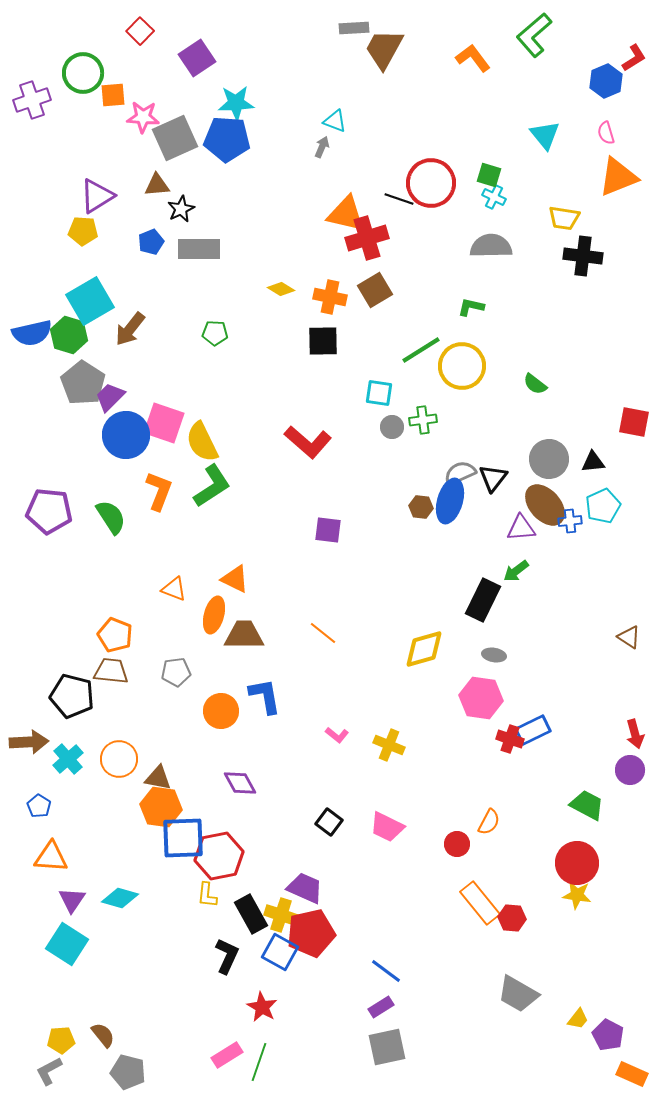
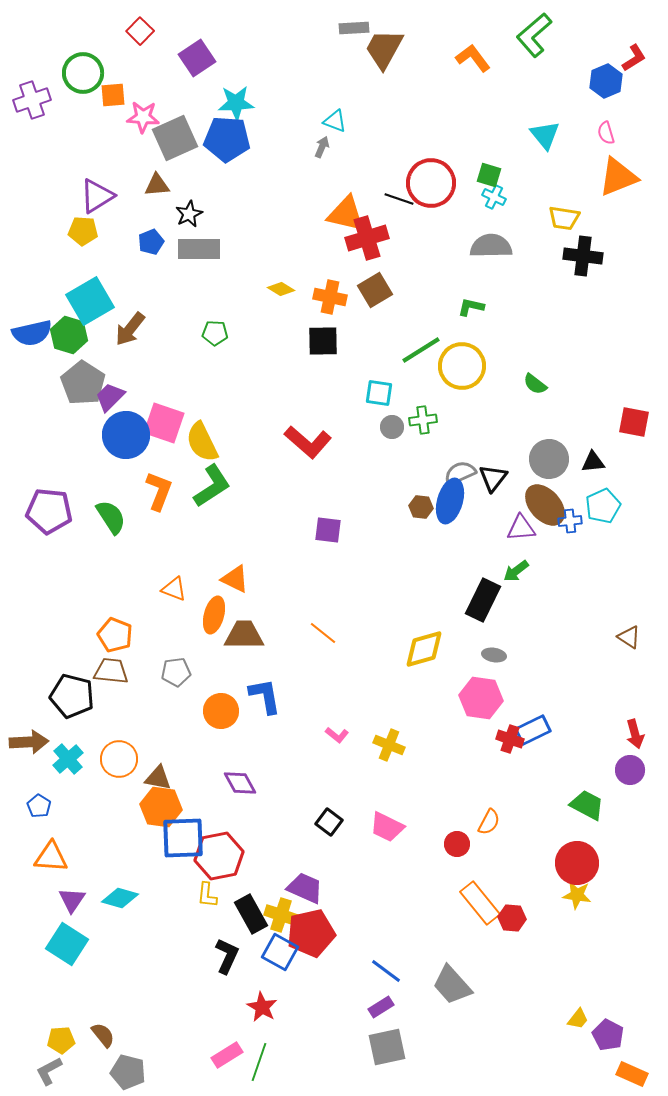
black star at (181, 209): moved 8 px right, 5 px down
gray trapezoid at (518, 994): moved 66 px left, 9 px up; rotated 18 degrees clockwise
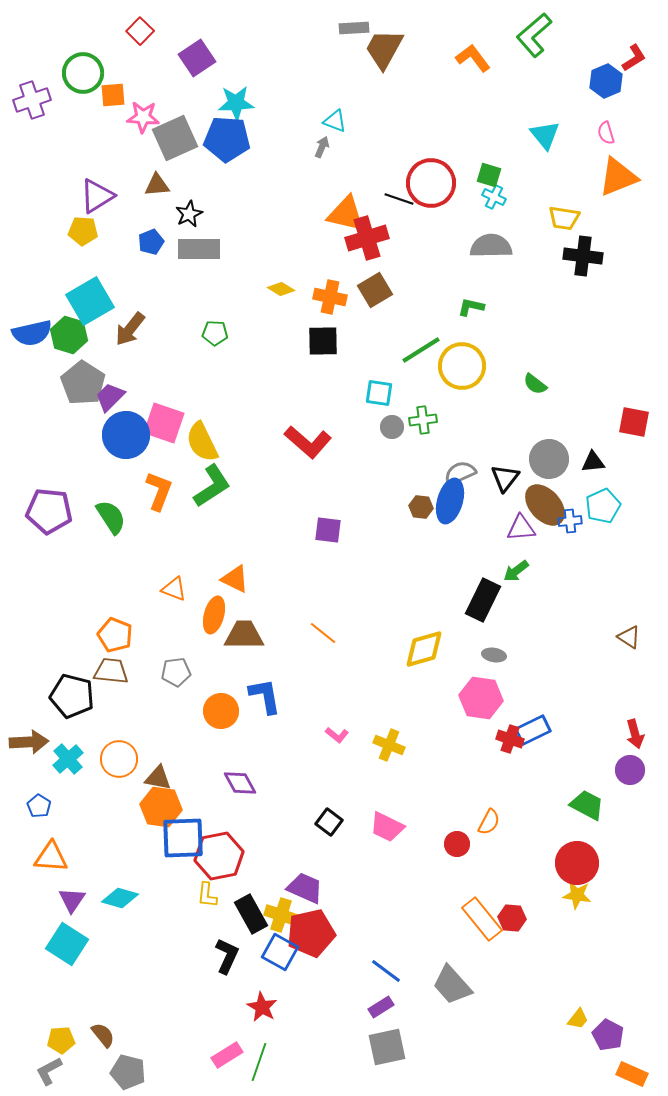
black triangle at (493, 478): moved 12 px right
orange rectangle at (480, 903): moved 2 px right, 16 px down
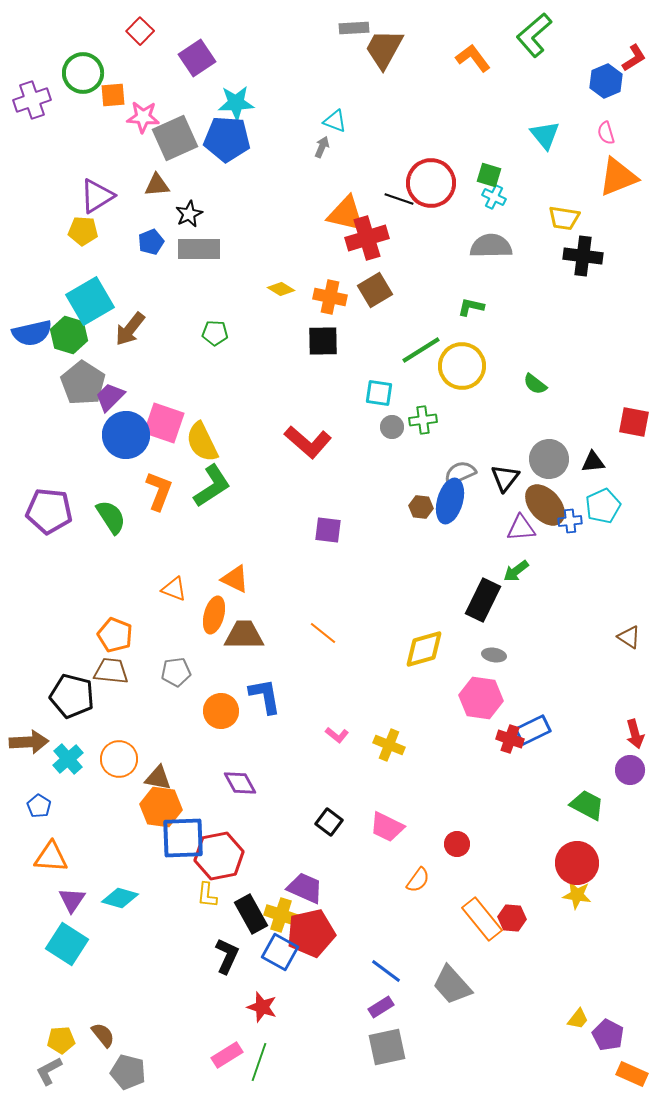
orange semicircle at (489, 822): moved 71 px left, 58 px down; rotated 8 degrees clockwise
red star at (262, 1007): rotated 12 degrees counterclockwise
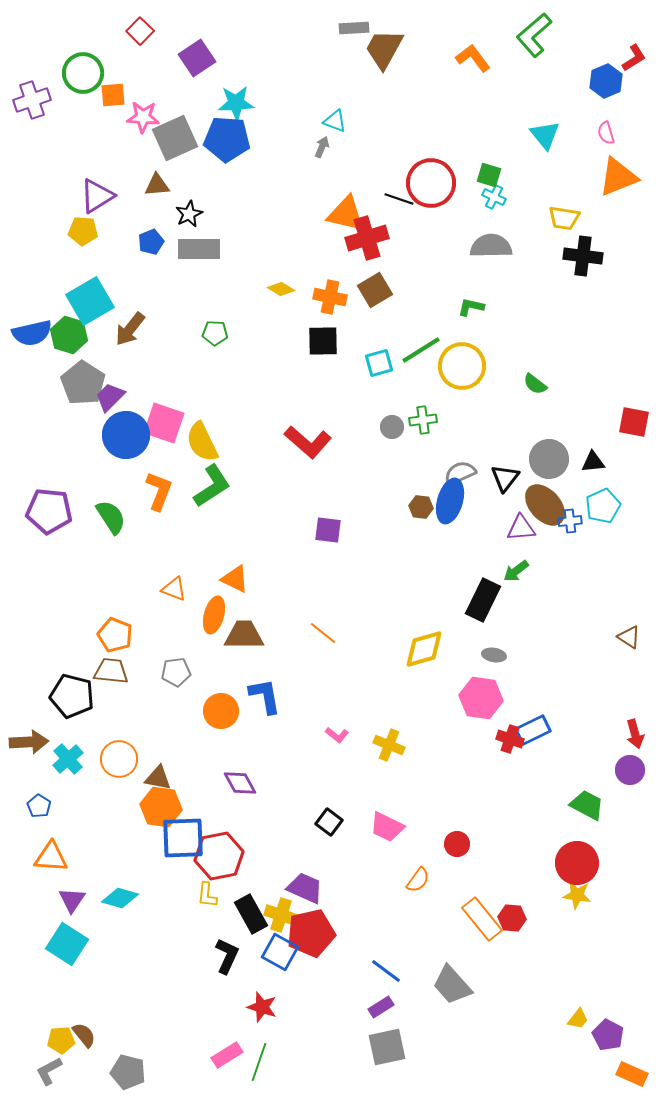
cyan square at (379, 393): moved 30 px up; rotated 24 degrees counterclockwise
brown semicircle at (103, 1035): moved 19 px left
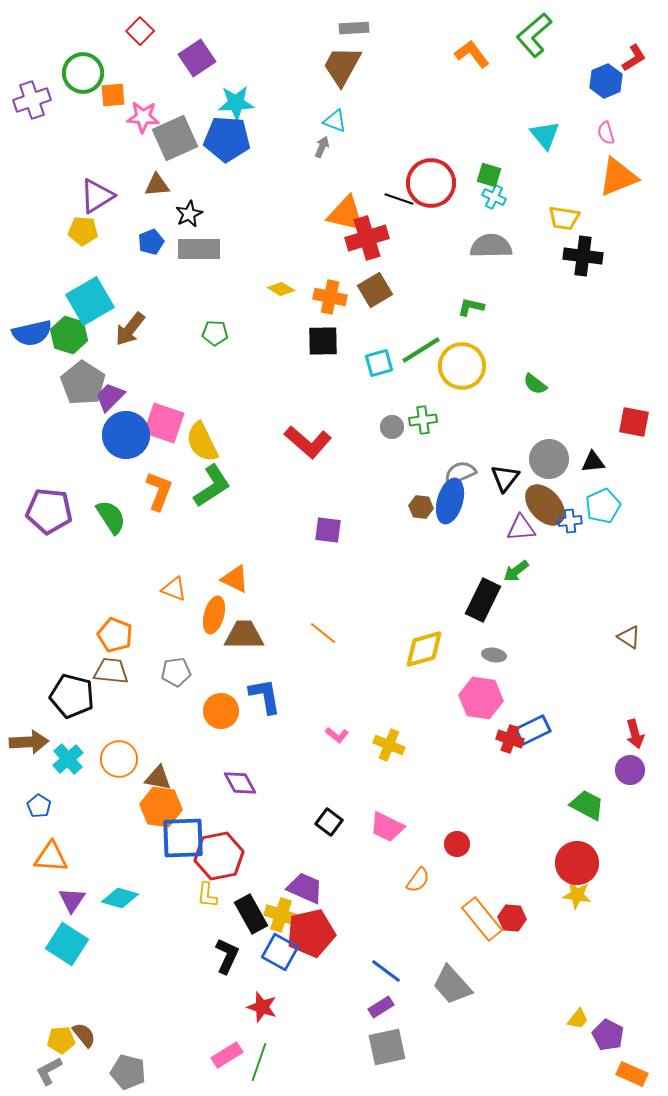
brown trapezoid at (384, 49): moved 42 px left, 17 px down
orange L-shape at (473, 58): moved 1 px left, 4 px up
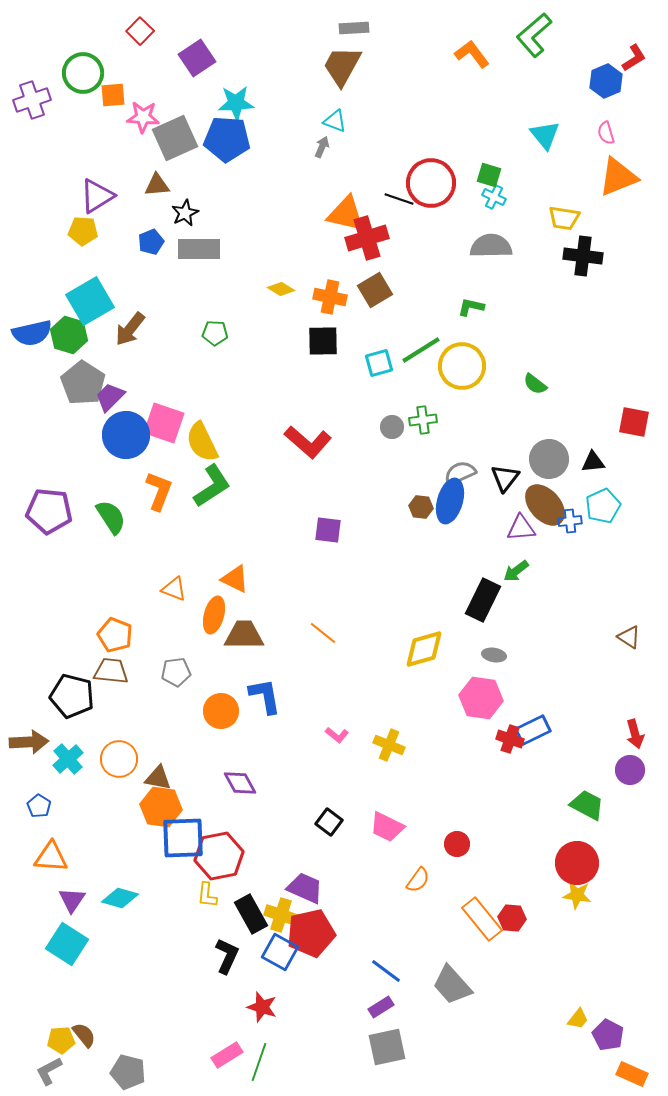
black star at (189, 214): moved 4 px left, 1 px up
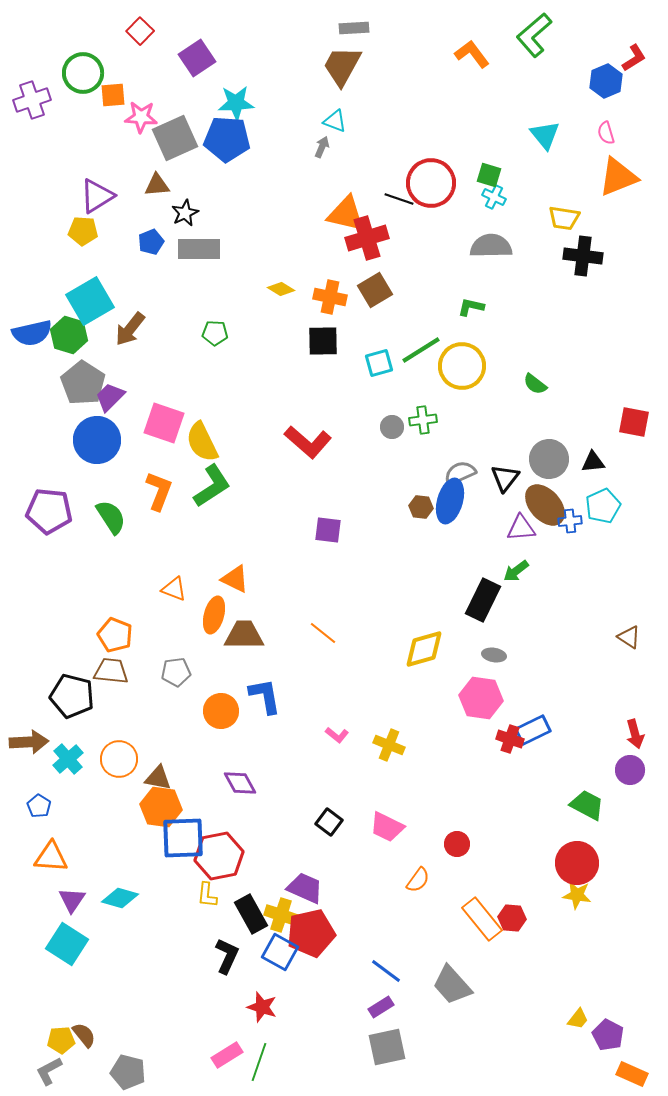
pink star at (143, 117): moved 2 px left
blue circle at (126, 435): moved 29 px left, 5 px down
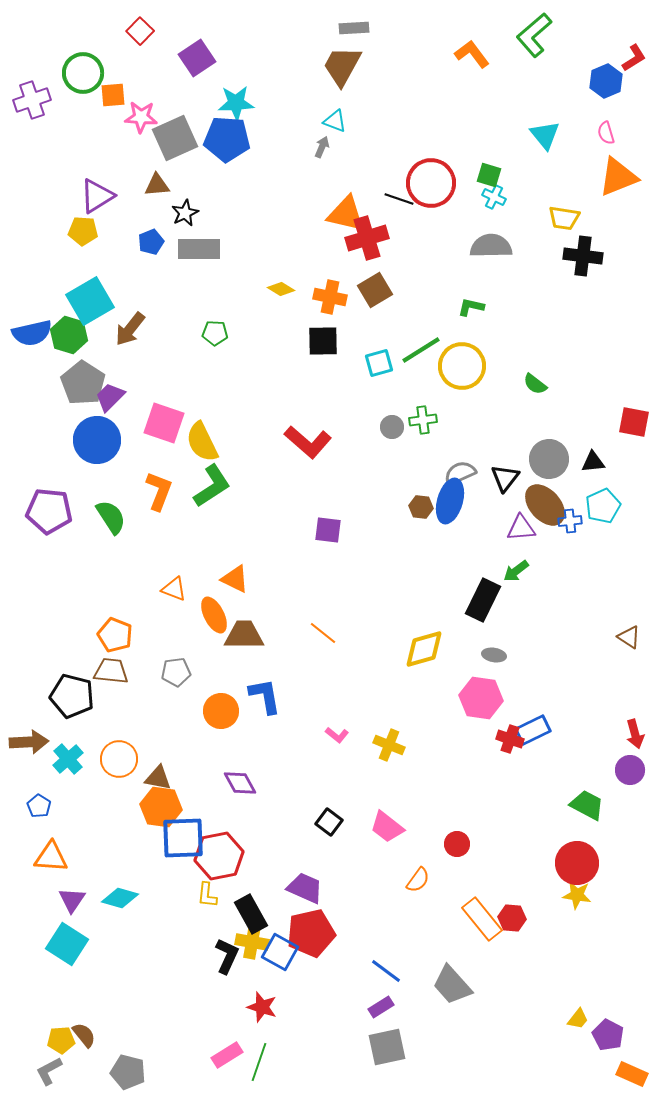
orange ellipse at (214, 615): rotated 42 degrees counterclockwise
pink trapezoid at (387, 827): rotated 12 degrees clockwise
yellow cross at (281, 915): moved 29 px left, 27 px down; rotated 8 degrees counterclockwise
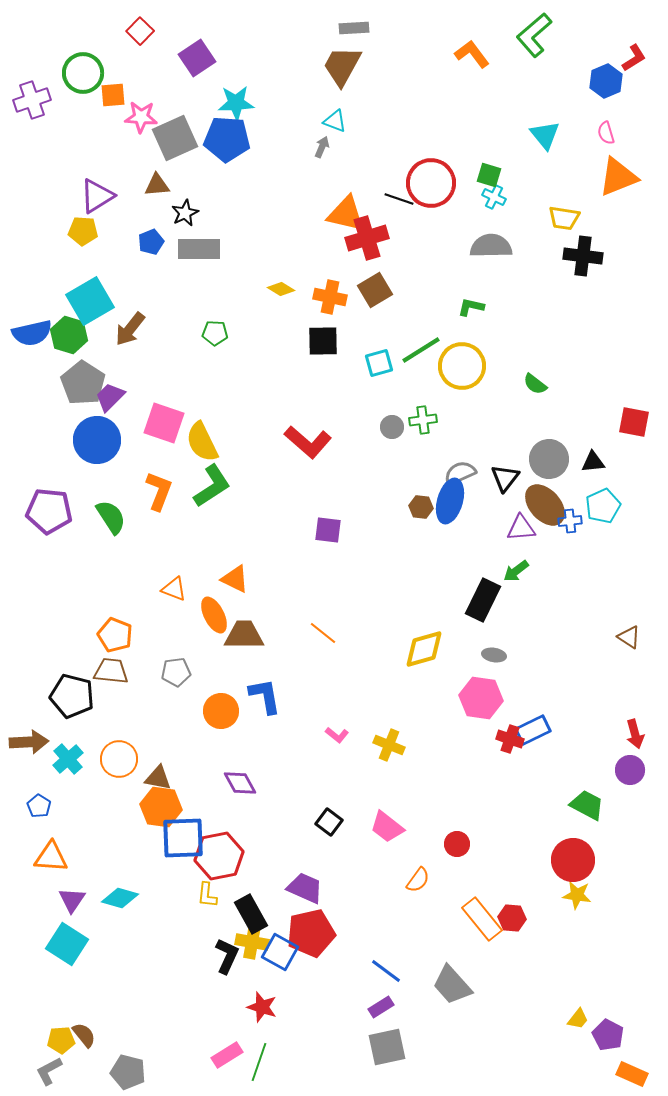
red circle at (577, 863): moved 4 px left, 3 px up
